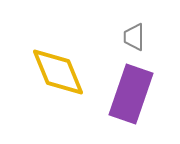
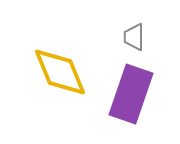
yellow diamond: moved 2 px right
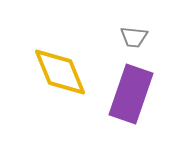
gray trapezoid: rotated 84 degrees counterclockwise
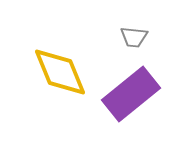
purple rectangle: rotated 32 degrees clockwise
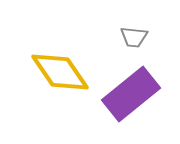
yellow diamond: rotated 12 degrees counterclockwise
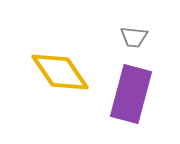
purple rectangle: rotated 36 degrees counterclockwise
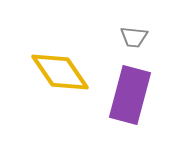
purple rectangle: moved 1 px left, 1 px down
